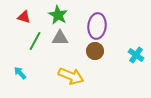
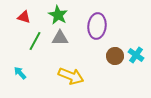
brown circle: moved 20 px right, 5 px down
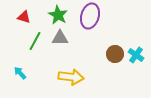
purple ellipse: moved 7 px left, 10 px up; rotated 10 degrees clockwise
brown circle: moved 2 px up
yellow arrow: moved 1 px down; rotated 15 degrees counterclockwise
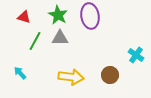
purple ellipse: rotated 25 degrees counterclockwise
brown circle: moved 5 px left, 21 px down
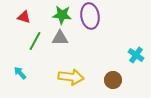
green star: moved 4 px right; rotated 24 degrees counterclockwise
brown circle: moved 3 px right, 5 px down
